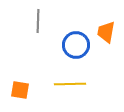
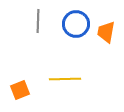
blue circle: moved 21 px up
yellow line: moved 5 px left, 5 px up
orange square: rotated 30 degrees counterclockwise
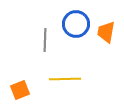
gray line: moved 7 px right, 19 px down
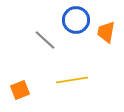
blue circle: moved 4 px up
gray line: rotated 50 degrees counterclockwise
yellow line: moved 7 px right, 1 px down; rotated 8 degrees counterclockwise
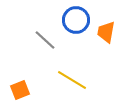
yellow line: rotated 40 degrees clockwise
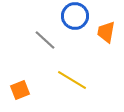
blue circle: moved 1 px left, 4 px up
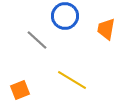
blue circle: moved 10 px left
orange trapezoid: moved 3 px up
gray line: moved 8 px left
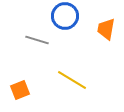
gray line: rotated 25 degrees counterclockwise
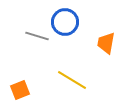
blue circle: moved 6 px down
orange trapezoid: moved 14 px down
gray line: moved 4 px up
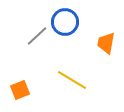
gray line: rotated 60 degrees counterclockwise
